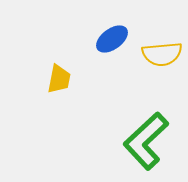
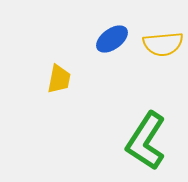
yellow semicircle: moved 1 px right, 10 px up
green L-shape: rotated 14 degrees counterclockwise
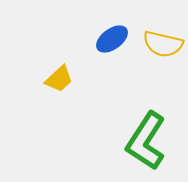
yellow semicircle: rotated 18 degrees clockwise
yellow trapezoid: rotated 36 degrees clockwise
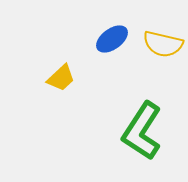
yellow trapezoid: moved 2 px right, 1 px up
green L-shape: moved 4 px left, 10 px up
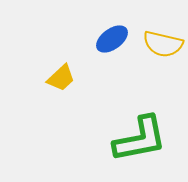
green L-shape: moved 2 px left, 8 px down; rotated 134 degrees counterclockwise
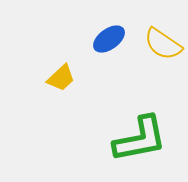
blue ellipse: moved 3 px left
yellow semicircle: rotated 21 degrees clockwise
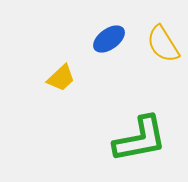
yellow semicircle: rotated 24 degrees clockwise
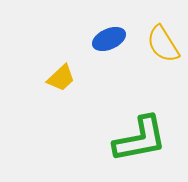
blue ellipse: rotated 12 degrees clockwise
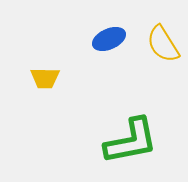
yellow trapezoid: moved 16 px left; rotated 44 degrees clockwise
green L-shape: moved 9 px left, 2 px down
